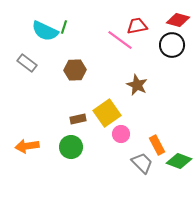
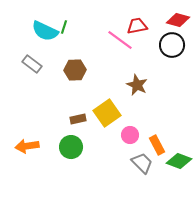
gray rectangle: moved 5 px right, 1 px down
pink circle: moved 9 px right, 1 px down
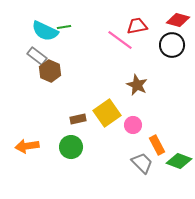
green line: rotated 64 degrees clockwise
gray rectangle: moved 5 px right, 8 px up
brown hexagon: moved 25 px left, 1 px down; rotated 25 degrees clockwise
pink circle: moved 3 px right, 10 px up
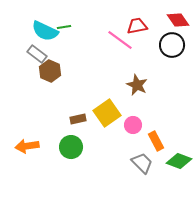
red diamond: rotated 40 degrees clockwise
gray rectangle: moved 2 px up
orange rectangle: moved 1 px left, 4 px up
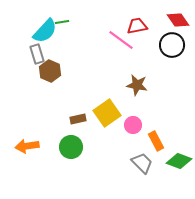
green line: moved 2 px left, 5 px up
cyan semicircle: rotated 72 degrees counterclockwise
pink line: moved 1 px right
gray rectangle: rotated 36 degrees clockwise
brown star: rotated 15 degrees counterclockwise
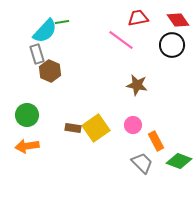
red trapezoid: moved 1 px right, 8 px up
yellow square: moved 11 px left, 15 px down
brown rectangle: moved 5 px left, 9 px down; rotated 21 degrees clockwise
green circle: moved 44 px left, 32 px up
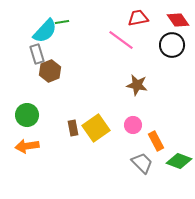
brown hexagon: rotated 15 degrees clockwise
brown rectangle: rotated 70 degrees clockwise
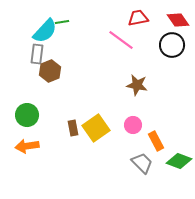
gray rectangle: rotated 24 degrees clockwise
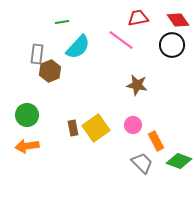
cyan semicircle: moved 33 px right, 16 px down
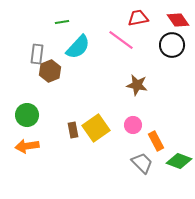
brown rectangle: moved 2 px down
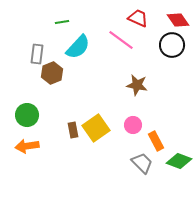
red trapezoid: rotated 35 degrees clockwise
brown hexagon: moved 2 px right, 2 px down
